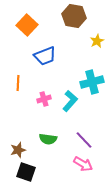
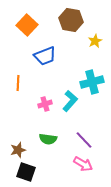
brown hexagon: moved 3 px left, 4 px down
yellow star: moved 2 px left
pink cross: moved 1 px right, 5 px down
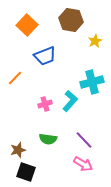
orange line: moved 3 px left, 5 px up; rotated 42 degrees clockwise
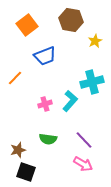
orange square: rotated 10 degrees clockwise
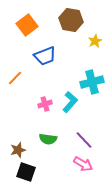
cyan L-shape: moved 1 px down
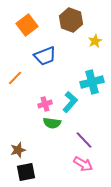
brown hexagon: rotated 10 degrees clockwise
green semicircle: moved 4 px right, 16 px up
black square: rotated 30 degrees counterclockwise
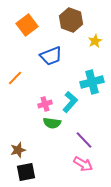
blue trapezoid: moved 6 px right
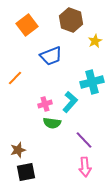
pink arrow: moved 2 px right, 3 px down; rotated 54 degrees clockwise
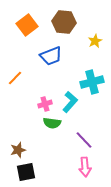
brown hexagon: moved 7 px left, 2 px down; rotated 15 degrees counterclockwise
